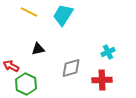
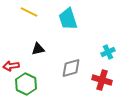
cyan trapezoid: moved 5 px right, 4 px down; rotated 50 degrees counterclockwise
red arrow: rotated 35 degrees counterclockwise
red cross: rotated 18 degrees clockwise
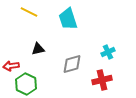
gray diamond: moved 1 px right, 4 px up
red cross: rotated 30 degrees counterclockwise
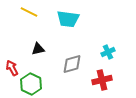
cyan trapezoid: rotated 65 degrees counterclockwise
red arrow: moved 1 px right, 2 px down; rotated 70 degrees clockwise
green hexagon: moved 5 px right
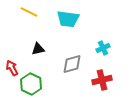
cyan cross: moved 5 px left, 4 px up
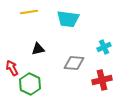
yellow line: rotated 36 degrees counterclockwise
cyan cross: moved 1 px right, 1 px up
gray diamond: moved 2 px right, 1 px up; rotated 20 degrees clockwise
green hexagon: moved 1 px left
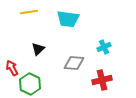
black triangle: rotated 32 degrees counterclockwise
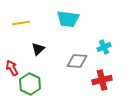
yellow line: moved 8 px left, 11 px down
gray diamond: moved 3 px right, 2 px up
